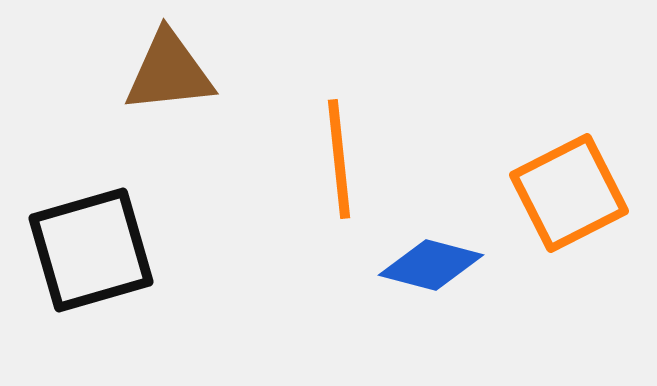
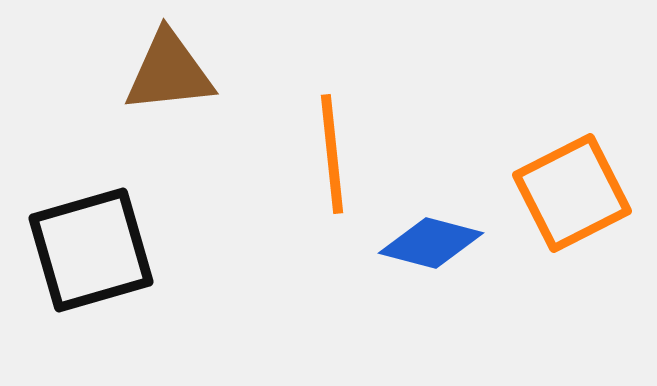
orange line: moved 7 px left, 5 px up
orange square: moved 3 px right
blue diamond: moved 22 px up
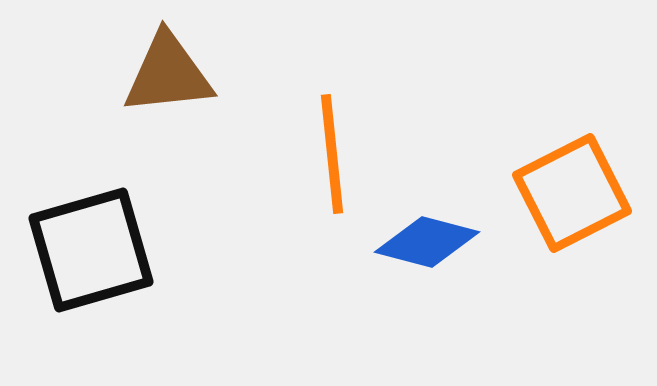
brown triangle: moved 1 px left, 2 px down
blue diamond: moved 4 px left, 1 px up
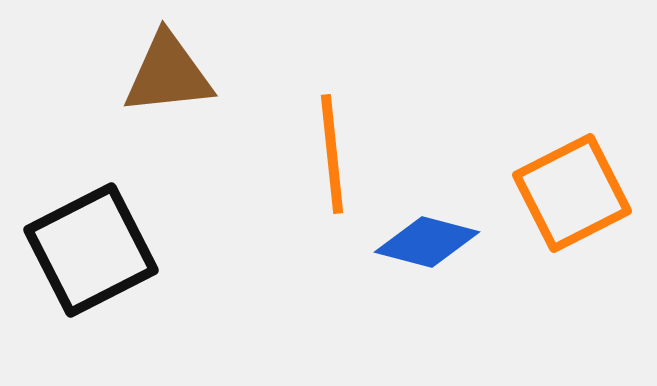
black square: rotated 11 degrees counterclockwise
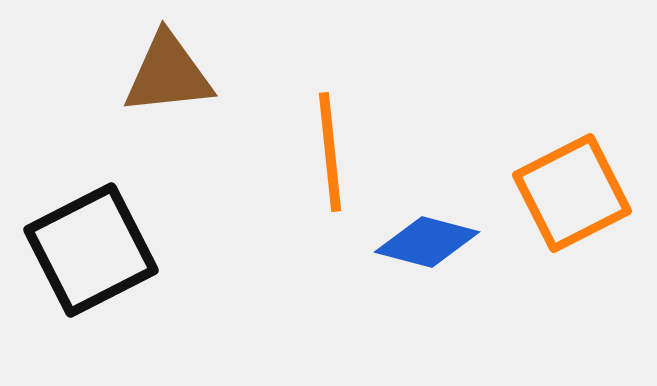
orange line: moved 2 px left, 2 px up
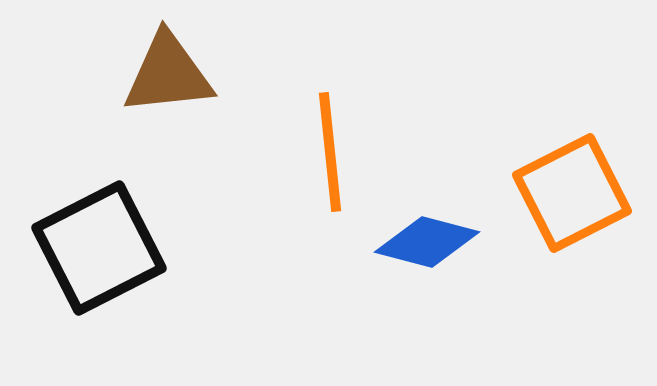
black square: moved 8 px right, 2 px up
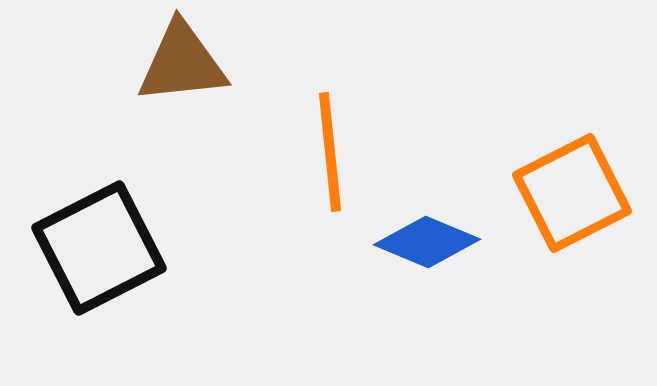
brown triangle: moved 14 px right, 11 px up
blue diamond: rotated 8 degrees clockwise
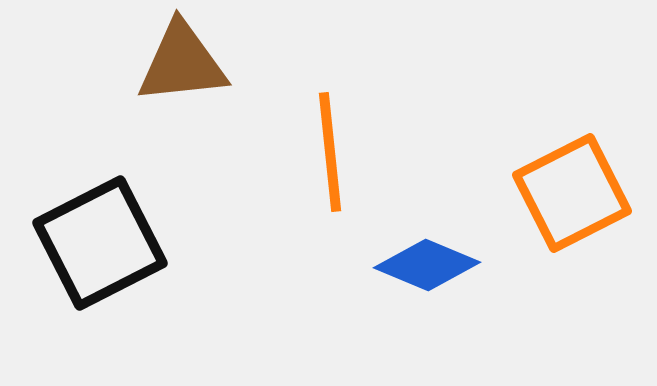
blue diamond: moved 23 px down
black square: moved 1 px right, 5 px up
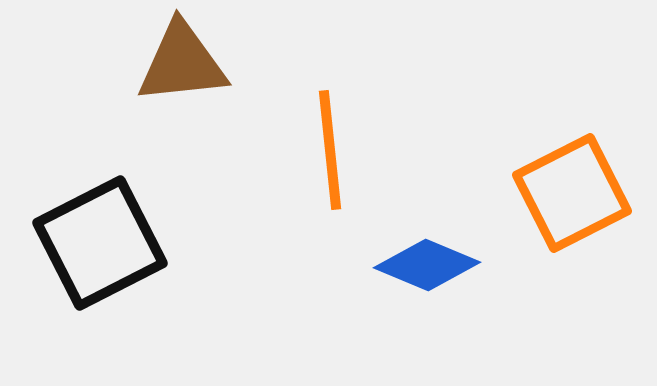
orange line: moved 2 px up
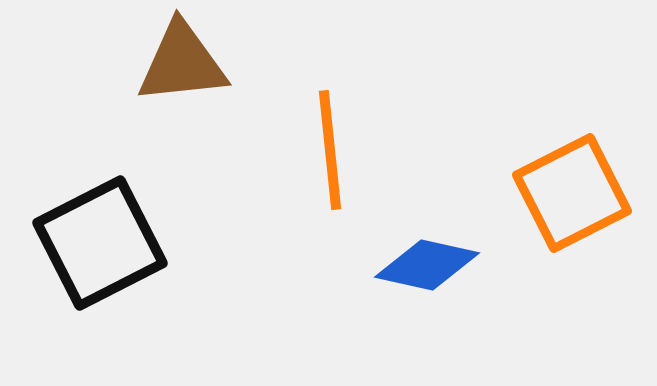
blue diamond: rotated 10 degrees counterclockwise
